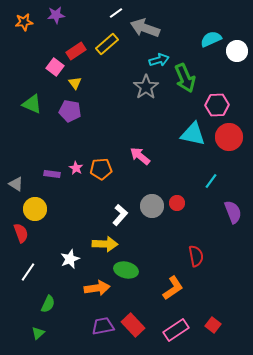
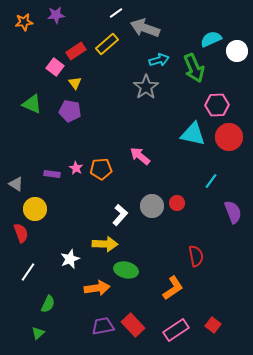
green arrow at (185, 78): moved 9 px right, 10 px up
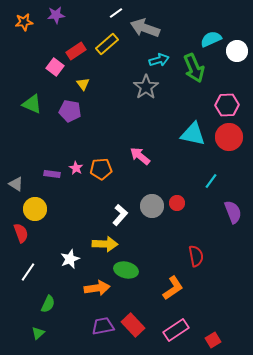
yellow triangle at (75, 83): moved 8 px right, 1 px down
pink hexagon at (217, 105): moved 10 px right
red square at (213, 325): moved 15 px down; rotated 21 degrees clockwise
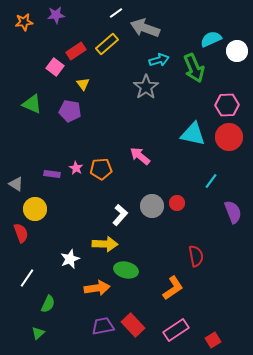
white line at (28, 272): moved 1 px left, 6 px down
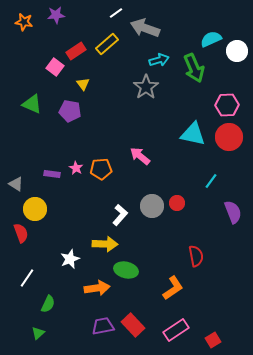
orange star at (24, 22): rotated 18 degrees clockwise
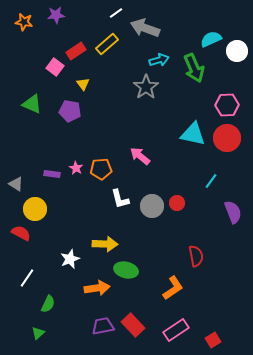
red circle at (229, 137): moved 2 px left, 1 px down
white L-shape at (120, 215): moved 16 px up; rotated 125 degrees clockwise
red semicircle at (21, 233): rotated 42 degrees counterclockwise
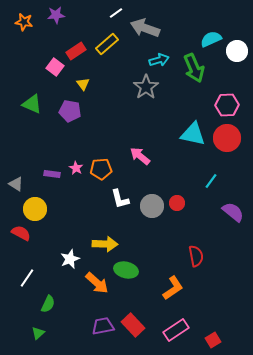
purple semicircle at (233, 212): rotated 30 degrees counterclockwise
orange arrow at (97, 288): moved 5 px up; rotated 50 degrees clockwise
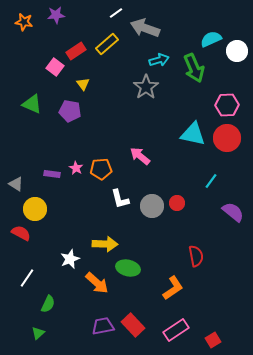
green ellipse at (126, 270): moved 2 px right, 2 px up
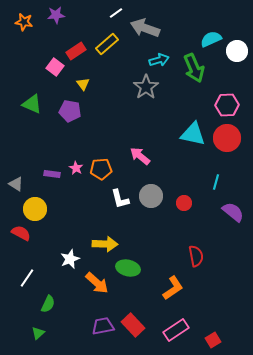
cyan line at (211, 181): moved 5 px right, 1 px down; rotated 21 degrees counterclockwise
red circle at (177, 203): moved 7 px right
gray circle at (152, 206): moved 1 px left, 10 px up
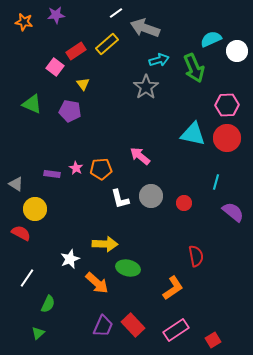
purple trapezoid at (103, 326): rotated 125 degrees clockwise
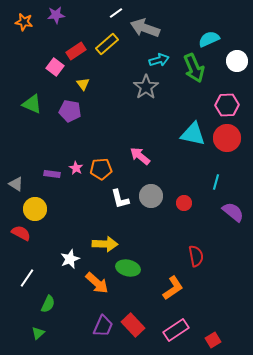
cyan semicircle at (211, 39): moved 2 px left
white circle at (237, 51): moved 10 px down
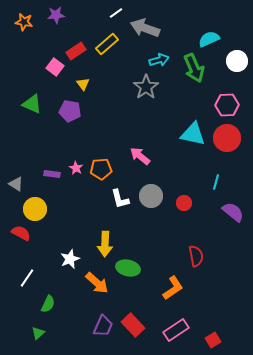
yellow arrow at (105, 244): rotated 90 degrees clockwise
